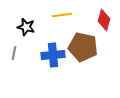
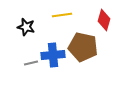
gray line: moved 17 px right, 10 px down; rotated 64 degrees clockwise
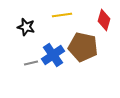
blue cross: rotated 30 degrees counterclockwise
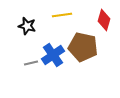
black star: moved 1 px right, 1 px up
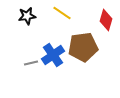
yellow line: moved 2 px up; rotated 42 degrees clockwise
red diamond: moved 2 px right
black star: moved 10 px up; rotated 24 degrees counterclockwise
brown pentagon: rotated 20 degrees counterclockwise
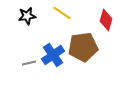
gray line: moved 2 px left
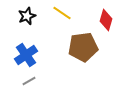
black star: rotated 12 degrees counterclockwise
blue cross: moved 27 px left
gray line: moved 18 px down; rotated 16 degrees counterclockwise
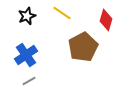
brown pentagon: rotated 20 degrees counterclockwise
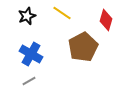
blue cross: moved 5 px right, 1 px up; rotated 25 degrees counterclockwise
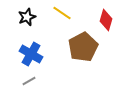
black star: moved 1 px down
